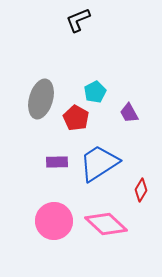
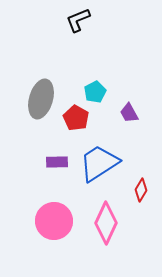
pink diamond: moved 1 px up; rotated 72 degrees clockwise
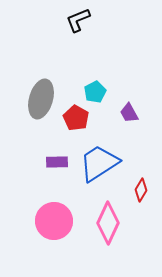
pink diamond: moved 2 px right
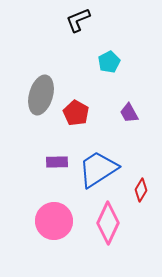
cyan pentagon: moved 14 px right, 30 px up
gray ellipse: moved 4 px up
red pentagon: moved 5 px up
blue trapezoid: moved 1 px left, 6 px down
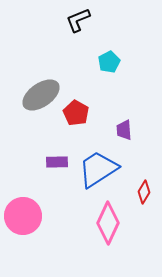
gray ellipse: rotated 39 degrees clockwise
purple trapezoid: moved 5 px left, 17 px down; rotated 25 degrees clockwise
red diamond: moved 3 px right, 2 px down
pink circle: moved 31 px left, 5 px up
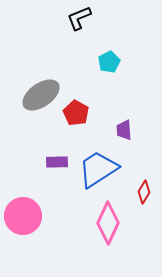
black L-shape: moved 1 px right, 2 px up
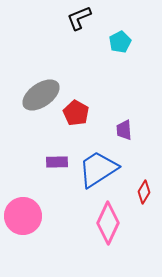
cyan pentagon: moved 11 px right, 20 px up
